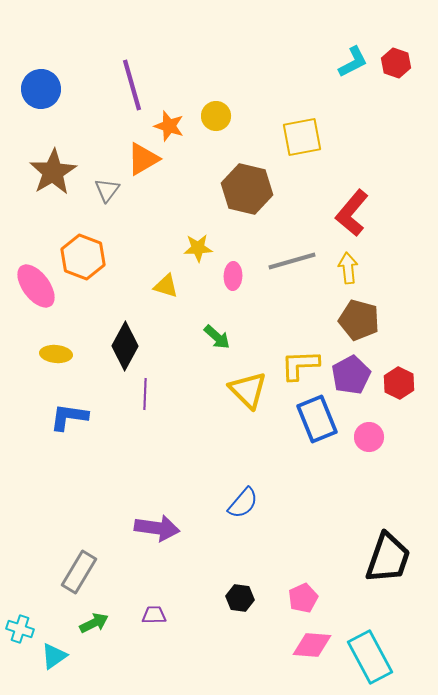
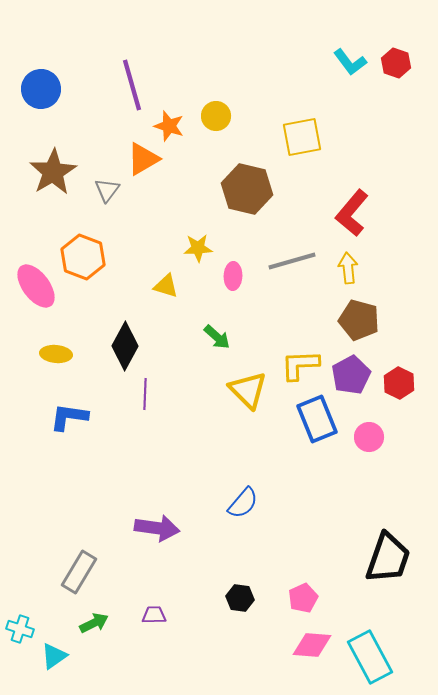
cyan L-shape at (353, 62): moved 3 px left; rotated 80 degrees clockwise
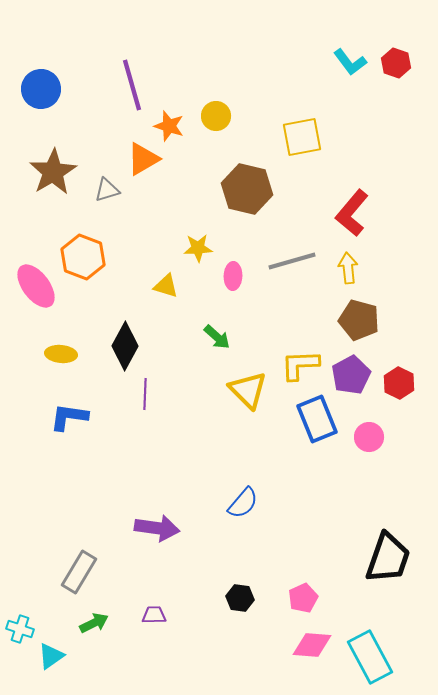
gray triangle at (107, 190): rotated 36 degrees clockwise
yellow ellipse at (56, 354): moved 5 px right
cyan triangle at (54, 656): moved 3 px left
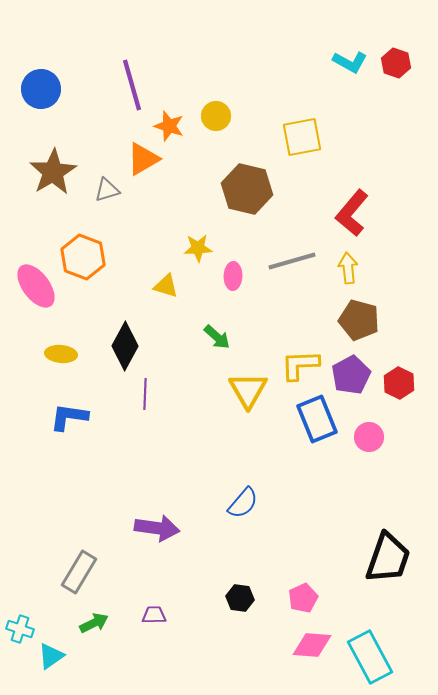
cyan L-shape at (350, 62): rotated 24 degrees counterclockwise
yellow triangle at (248, 390): rotated 15 degrees clockwise
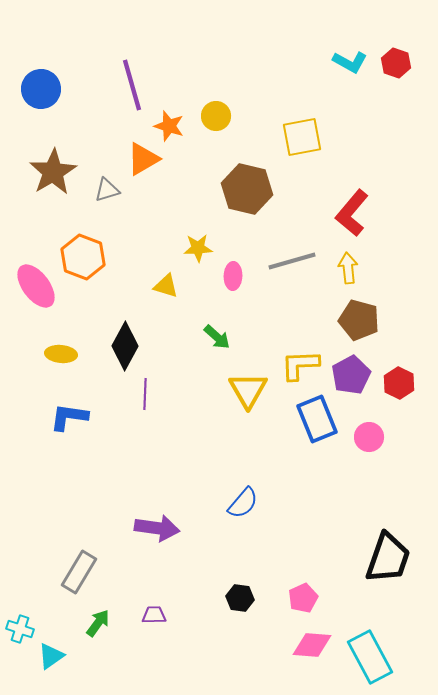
green arrow at (94, 623): moved 4 px right; rotated 28 degrees counterclockwise
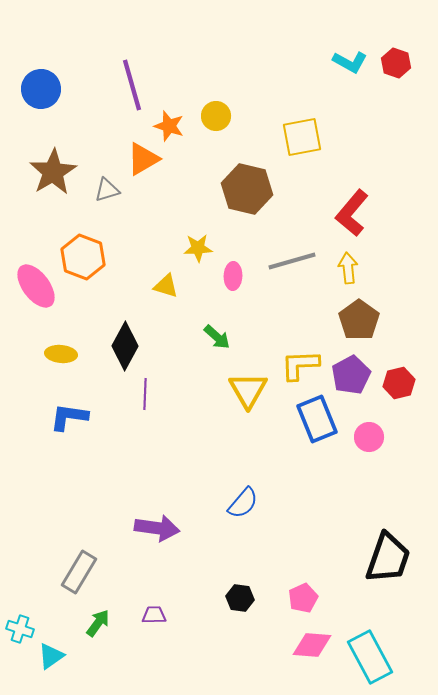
brown pentagon at (359, 320): rotated 21 degrees clockwise
red hexagon at (399, 383): rotated 20 degrees clockwise
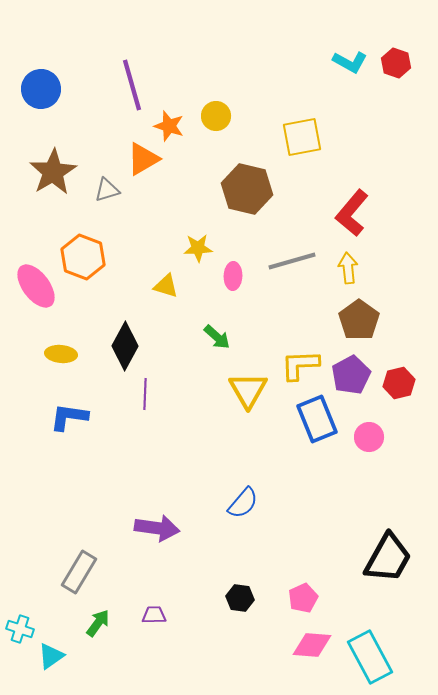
black trapezoid at (388, 558): rotated 10 degrees clockwise
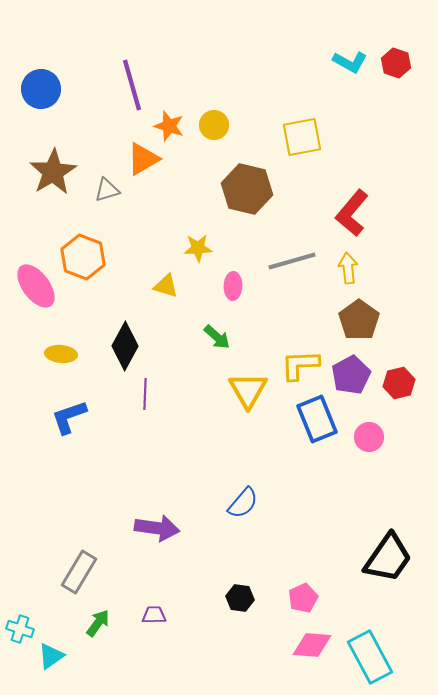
yellow circle at (216, 116): moved 2 px left, 9 px down
pink ellipse at (233, 276): moved 10 px down
blue L-shape at (69, 417): rotated 27 degrees counterclockwise
black trapezoid at (388, 558): rotated 6 degrees clockwise
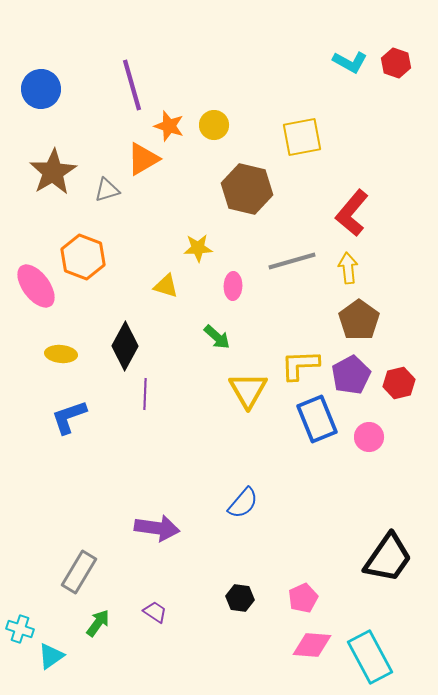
purple trapezoid at (154, 615): moved 1 px right, 3 px up; rotated 35 degrees clockwise
